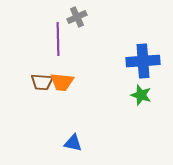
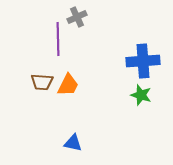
orange trapezoid: moved 6 px right, 3 px down; rotated 70 degrees counterclockwise
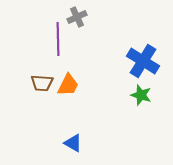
blue cross: rotated 36 degrees clockwise
brown trapezoid: moved 1 px down
blue triangle: rotated 18 degrees clockwise
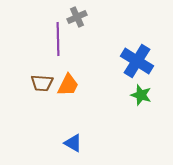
blue cross: moved 6 px left
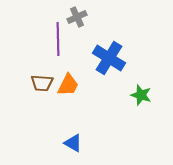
blue cross: moved 28 px left, 3 px up
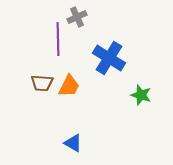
orange trapezoid: moved 1 px right, 1 px down
